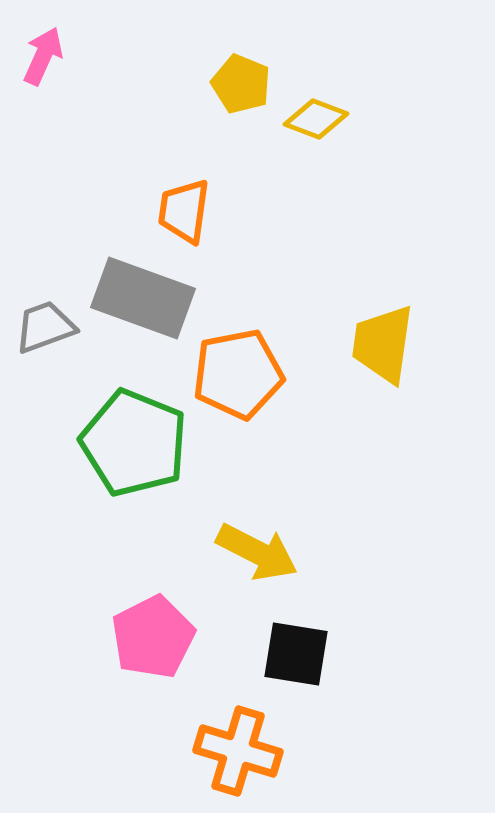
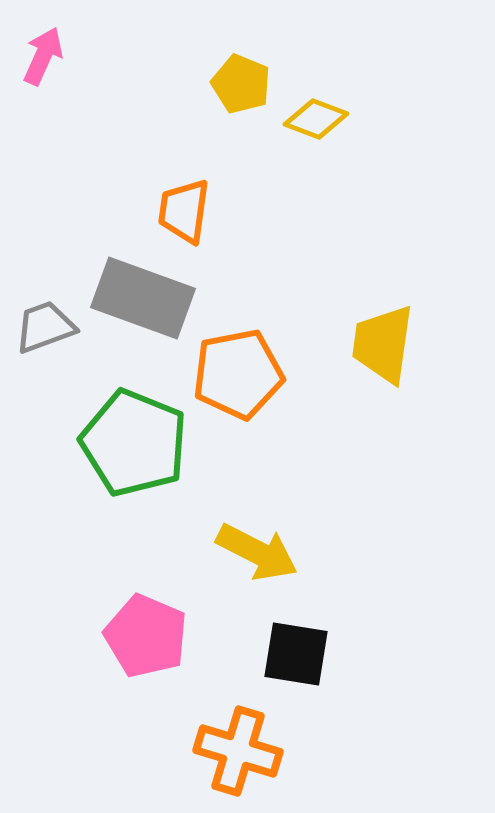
pink pentagon: moved 7 px left, 1 px up; rotated 22 degrees counterclockwise
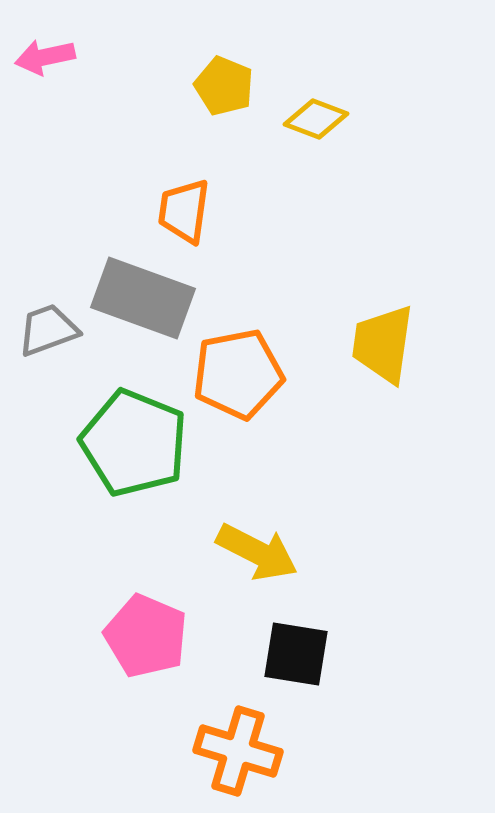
pink arrow: moved 2 px right, 1 px down; rotated 126 degrees counterclockwise
yellow pentagon: moved 17 px left, 2 px down
gray trapezoid: moved 3 px right, 3 px down
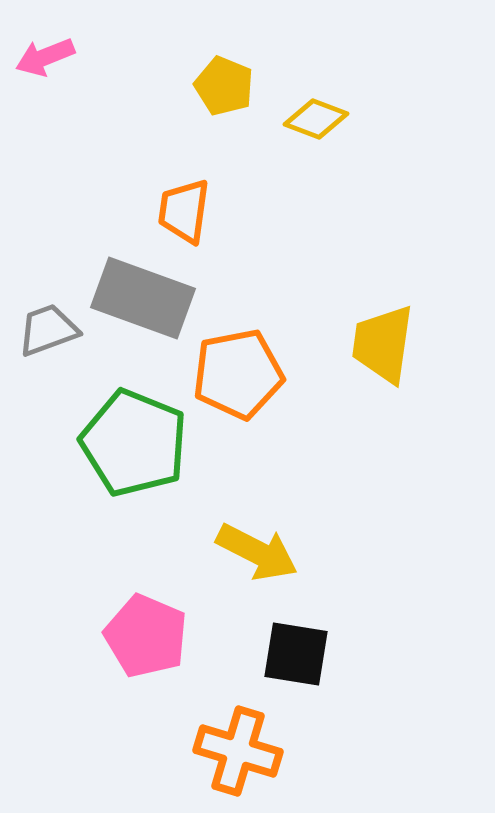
pink arrow: rotated 10 degrees counterclockwise
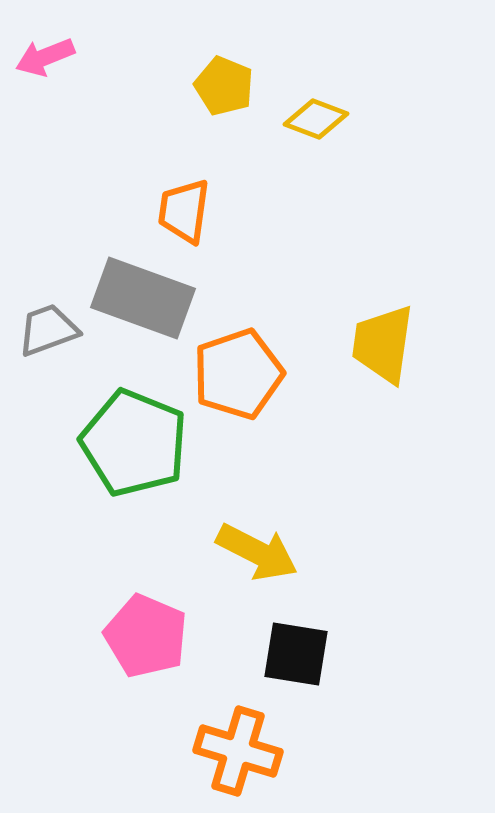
orange pentagon: rotated 8 degrees counterclockwise
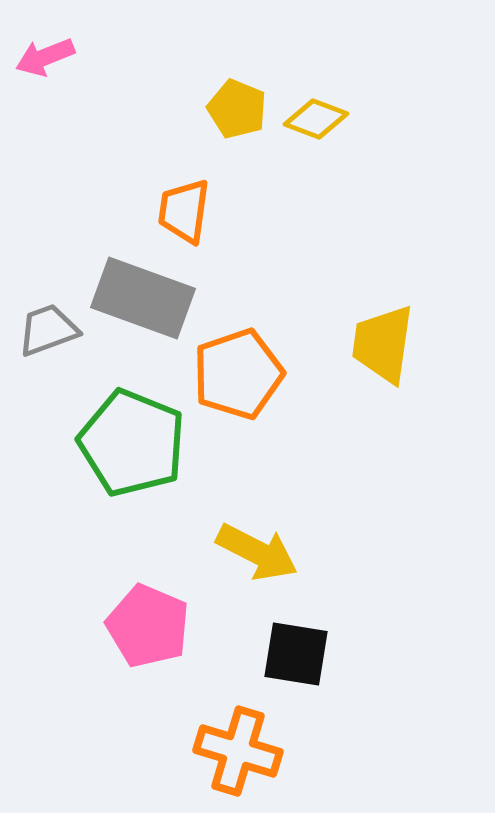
yellow pentagon: moved 13 px right, 23 px down
green pentagon: moved 2 px left
pink pentagon: moved 2 px right, 10 px up
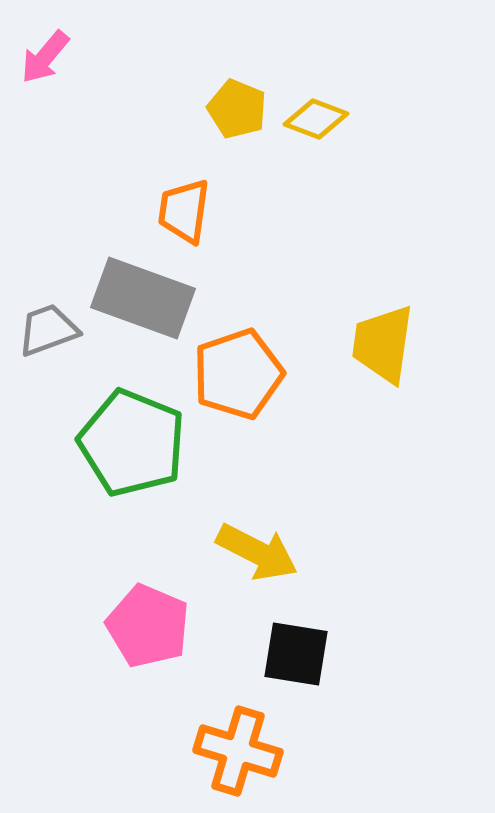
pink arrow: rotated 28 degrees counterclockwise
